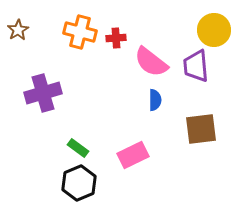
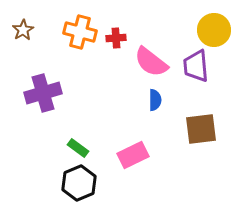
brown star: moved 5 px right
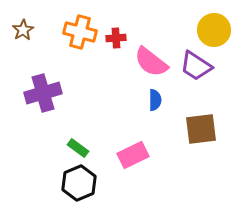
purple trapezoid: rotated 52 degrees counterclockwise
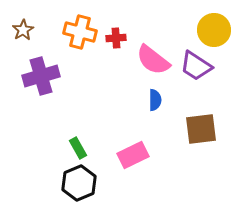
pink semicircle: moved 2 px right, 2 px up
purple cross: moved 2 px left, 17 px up
green rectangle: rotated 25 degrees clockwise
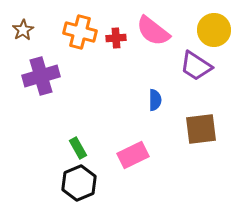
pink semicircle: moved 29 px up
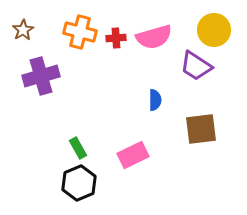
pink semicircle: moved 1 px right, 6 px down; rotated 54 degrees counterclockwise
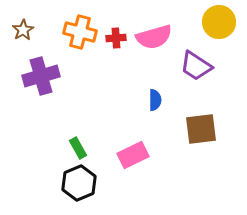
yellow circle: moved 5 px right, 8 px up
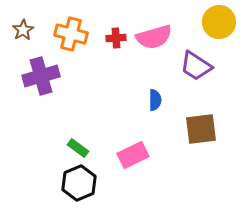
orange cross: moved 9 px left, 2 px down
green rectangle: rotated 25 degrees counterclockwise
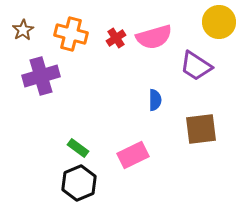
red cross: rotated 30 degrees counterclockwise
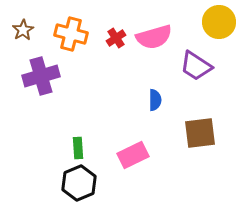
brown square: moved 1 px left, 4 px down
green rectangle: rotated 50 degrees clockwise
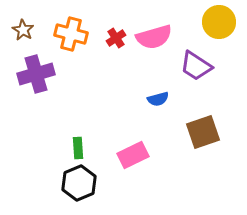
brown star: rotated 10 degrees counterclockwise
purple cross: moved 5 px left, 2 px up
blue semicircle: moved 3 px right, 1 px up; rotated 75 degrees clockwise
brown square: moved 3 px right, 1 px up; rotated 12 degrees counterclockwise
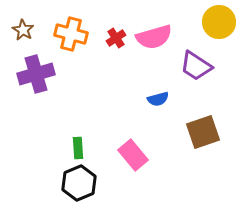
pink rectangle: rotated 76 degrees clockwise
